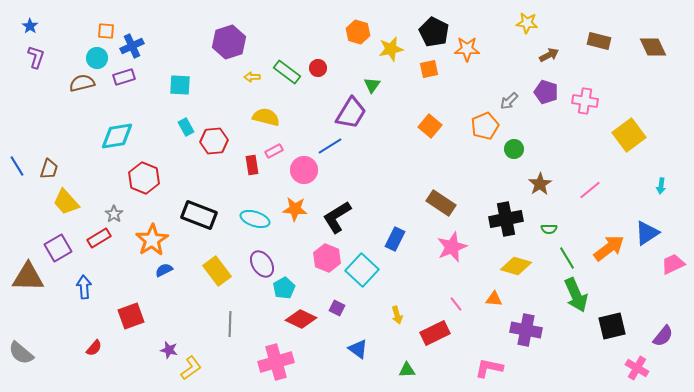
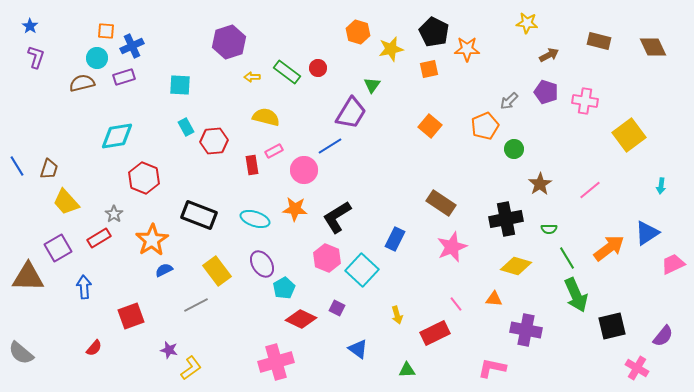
gray line at (230, 324): moved 34 px left, 19 px up; rotated 60 degrees clockwise
pink L-shape at (489, 368): moved 3 px right
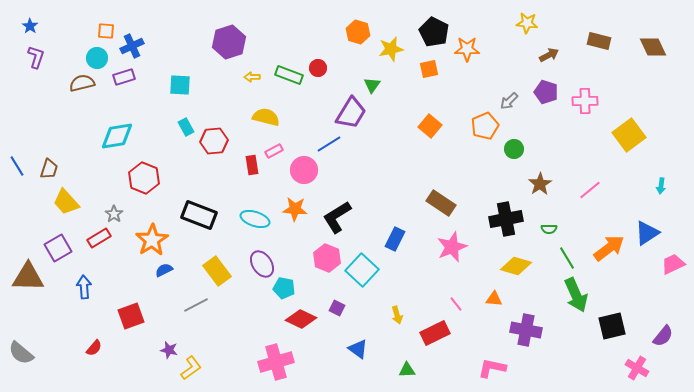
green rectangle at (287, 72): moved 2 px right, 3 px down; rotated 16 degrees counterclockwise
pink cross at (585, 101): rotated 10 degrees counterclockwise
blue line at (330, 146): moved 1 px left, 2 px up
cyan pentagon at (284, 288): rotated 30 degrees counterclockwise
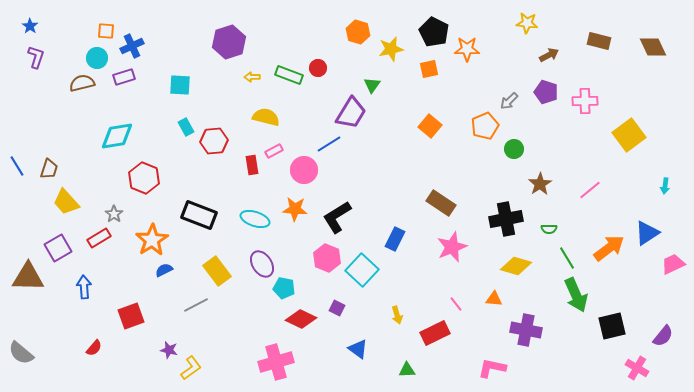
cyan arrow at (661, 186): moved 4 px right
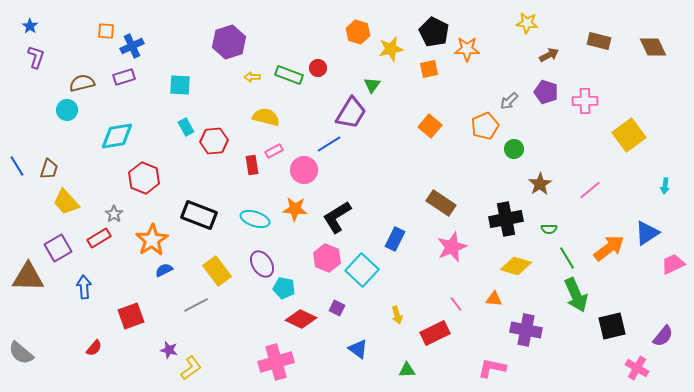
cyan circle at (97, 58): moved 30 px left, 52 px down
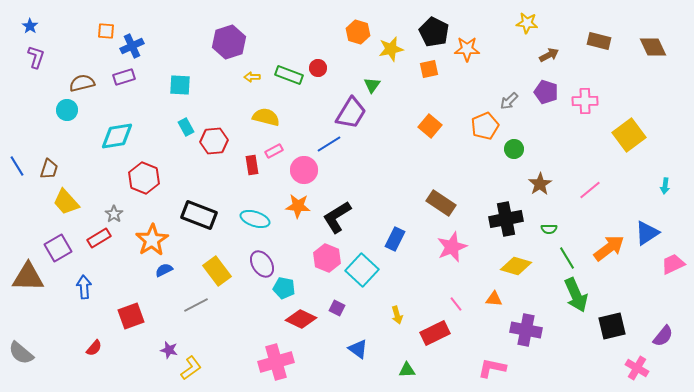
orange star at (295, 209): moved 3 px right, 3 px up
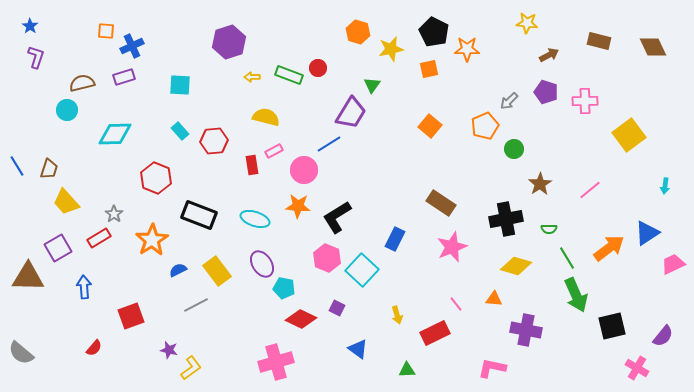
cyan rectangle at (186, 127): moved 6 px left, 4 px down; rotated 12 degrees counterclockwise
cyan diamond at (117, 136): moved 2 px left, 2 px up; rotated 8 degrees clockwise
red hexagon at (144, 178): moved 12 px right
blue semicircle at (164, 270): moved 14 px right
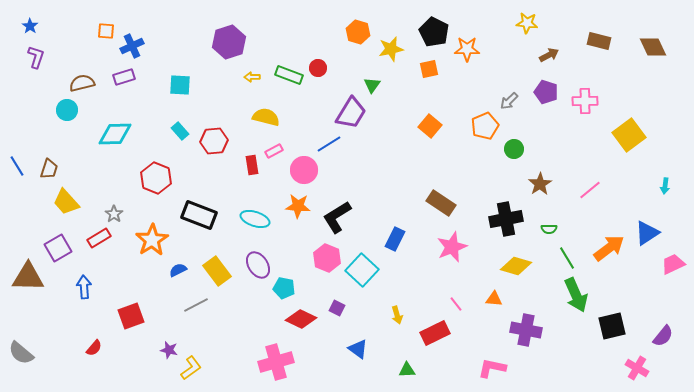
purple ellipse at (262, 264): moved 4 px left, 1 px down
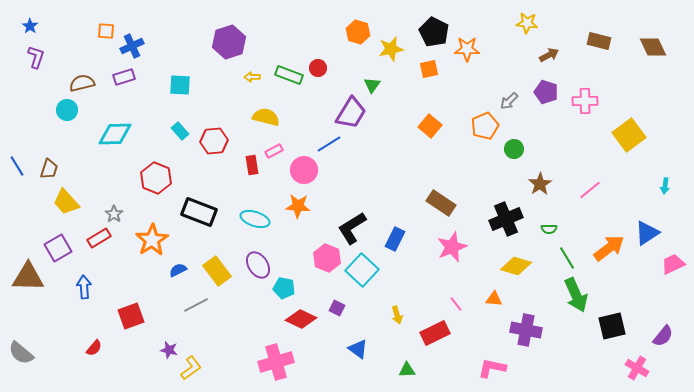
black rectangle at (199, 215): moved 3 px up
black L-shape at (337, 217): moved 15 px right, 11 px down
black cross at (506, 219): rotated 12 degrees counterclockwise
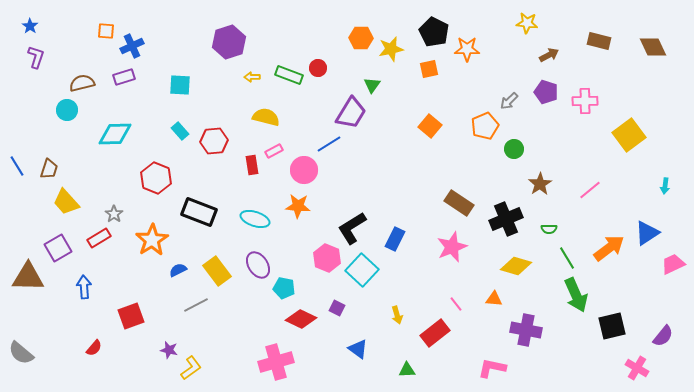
orange hexagon at (358, 32): moved 3 px right, 6 px down; rotated 15 degrees counterclockwise
brown rectangle at (441, 203): moved 18 px right
red rectangle at (435, 333): rotated 12 degrees counterclockwise
